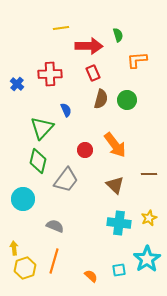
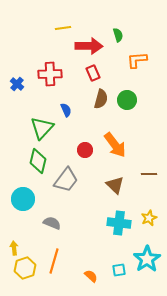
yellow line: moved 2 px right
gray semicircle: moved 3 px left, 3 px up
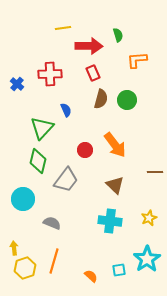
brown line: moved 6 px right, 2 px up
cyan cross: moved 9 px left, 2 px up
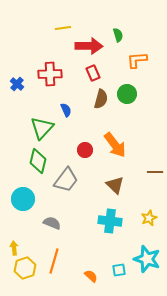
green circle: moved 6 px up
cyan star: rotated 20 degrees counterclockwise
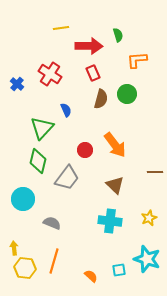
yellow line: moved 2 px left
red cross: rotated 35 degrees clockwise
gray trapezoid: moved 1 px right, 2 px up
yellow hexagon: rotated 25 degrees clockwise
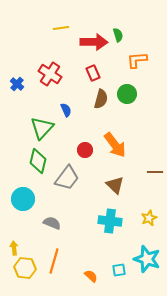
red arrow: moved 5 px right, 4 px up
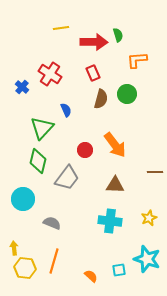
blue cross: moved 5 px right, 3 px down
brown triangle: rotated 42 degrees counterclockwise
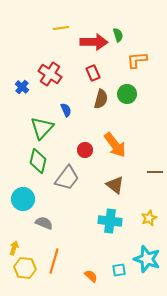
brown triangle: rotated 36 degrees clockwise
gray semicircle: moved 8 px left
yellow arrow: rotated 24 degrees clockwise
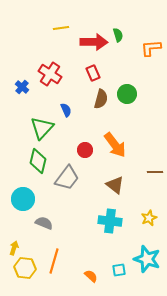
orange L-shape: moved 14 px right, 12 px up
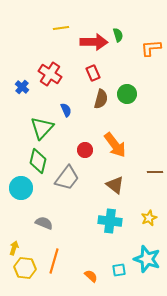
cyan circle: moved 2 px left, 11 px up
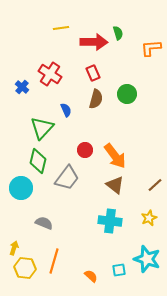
green semicircle: moved 2 px up
brown semicircle: moved 5 px left
orange arrow: moved 11 px down
brown line: moved 13 px down; rotated 42 degrees counterclockwise
